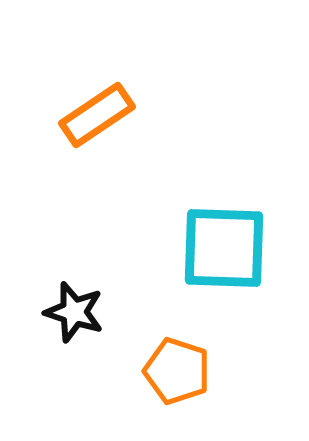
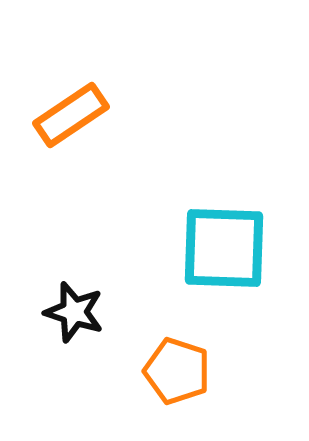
orange rectangle: moved 26 px left
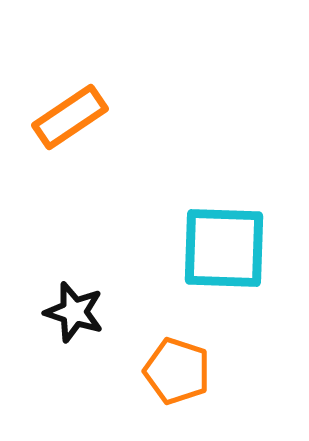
orange rectangle: moved 1 px left, 2 px down
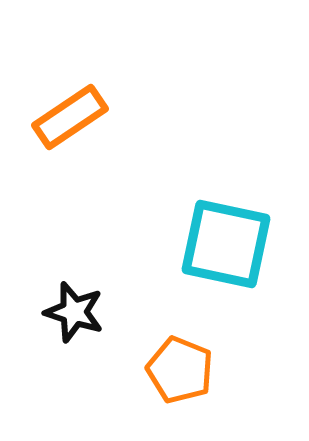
cyan square: moved 2 px right, 4 px up; rotated 10 degrees clockwise
orange pentagon: moved 3 px right, 1 px up; rotated 4 degrees clockwise
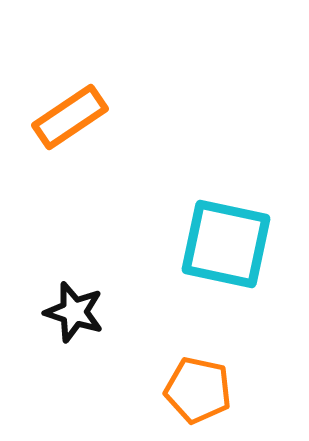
orange pentagon: moved 18 px right, 20 px down; rotated 10 degrees counterclockwise
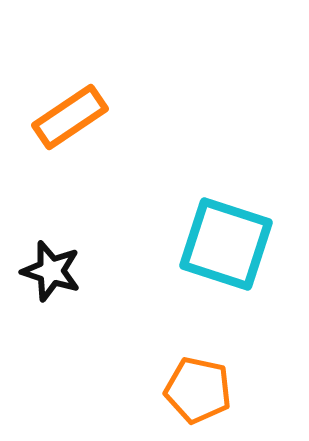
cyan square: rotated 6 degrees clockwise
black star: moved 23 px left, 41 px up
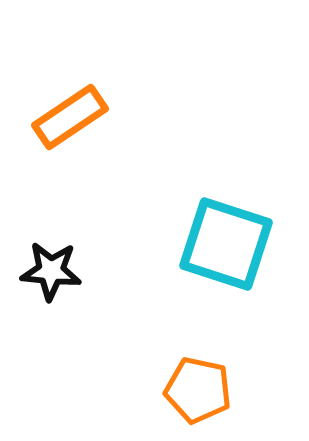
black star: rotated 12 degrees counterclockwise
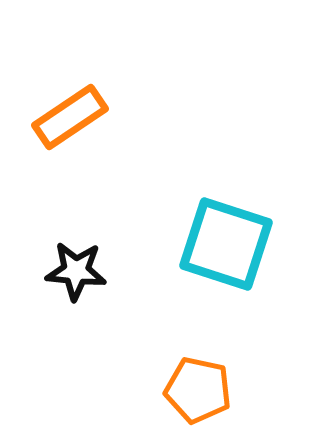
black star: moved 25 px right
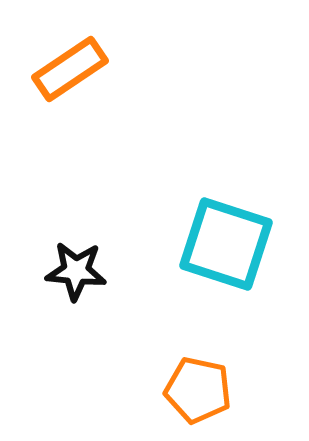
orange rectangle: moved 48 px up
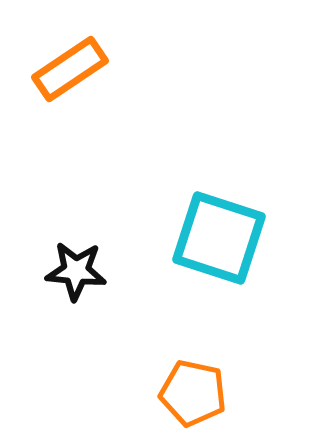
cyan square: moved 7 px left, 6 px up
orange pentagon: moved 5 px left, 3 px down
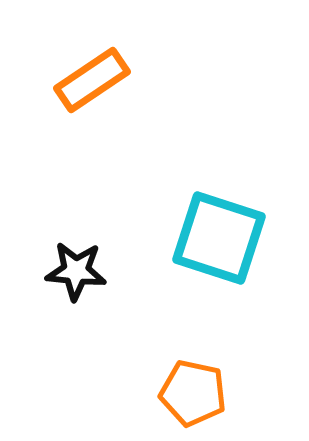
orange rectangle: moved 22 px right, 11 px down
